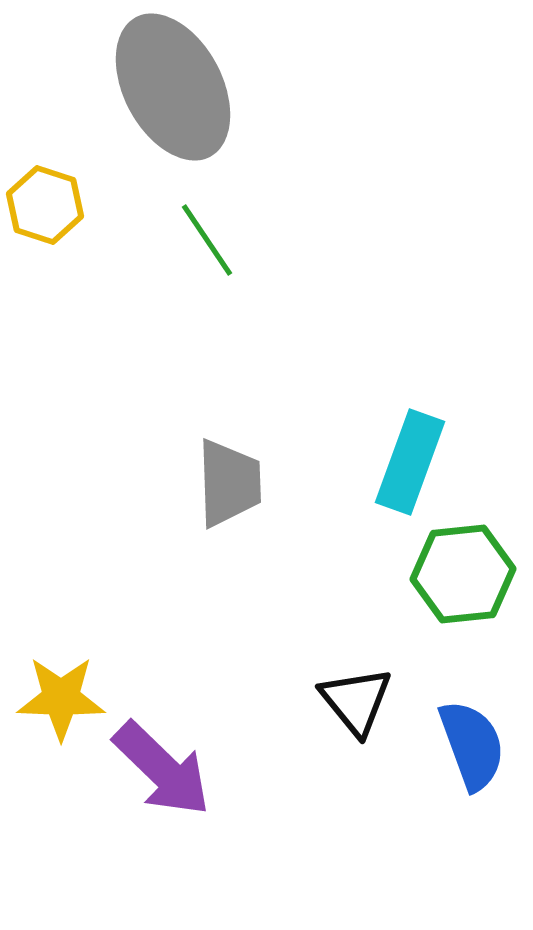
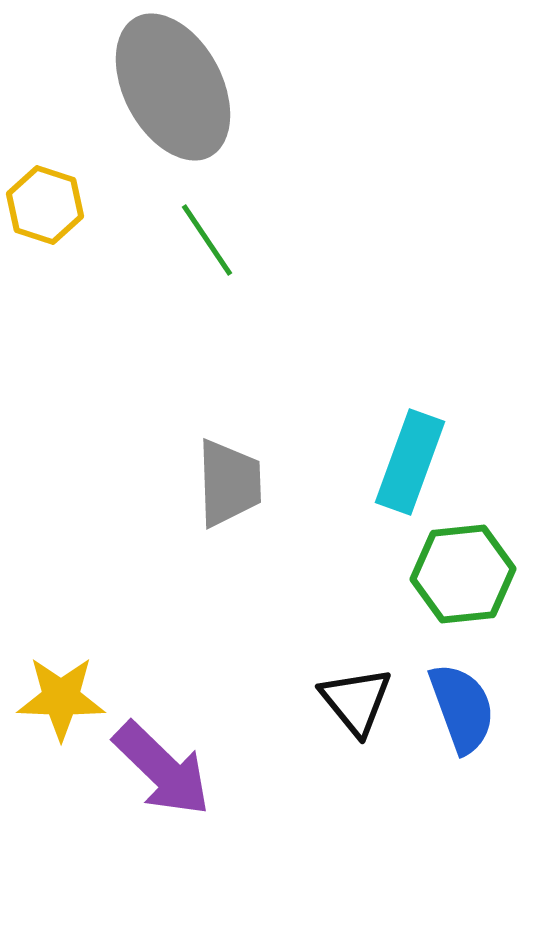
blue semicircle: moved 10 px left, 37 px up
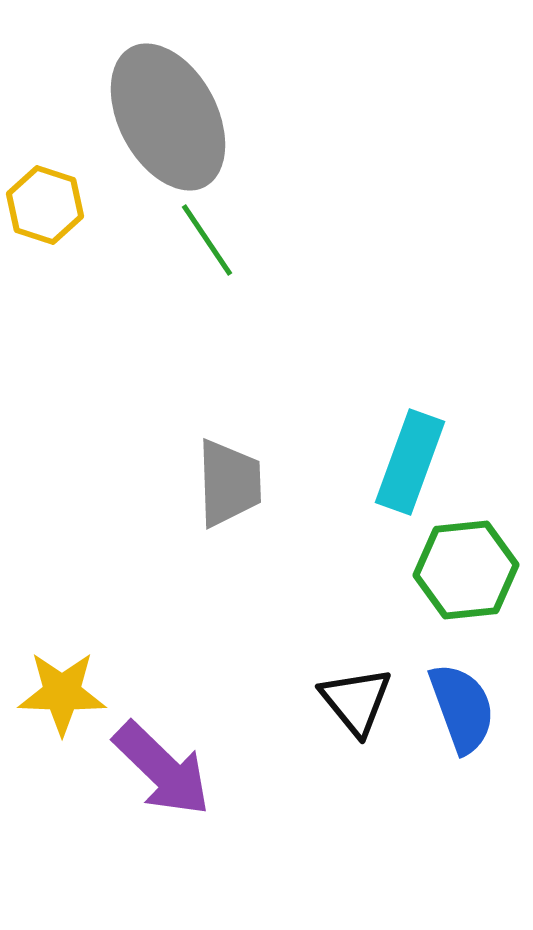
gray ellipse: moved 5 px left, 30 px down
green hexagon: moved 3 px right, 4 px up
yellow star: moved 1 px right, 5 px up
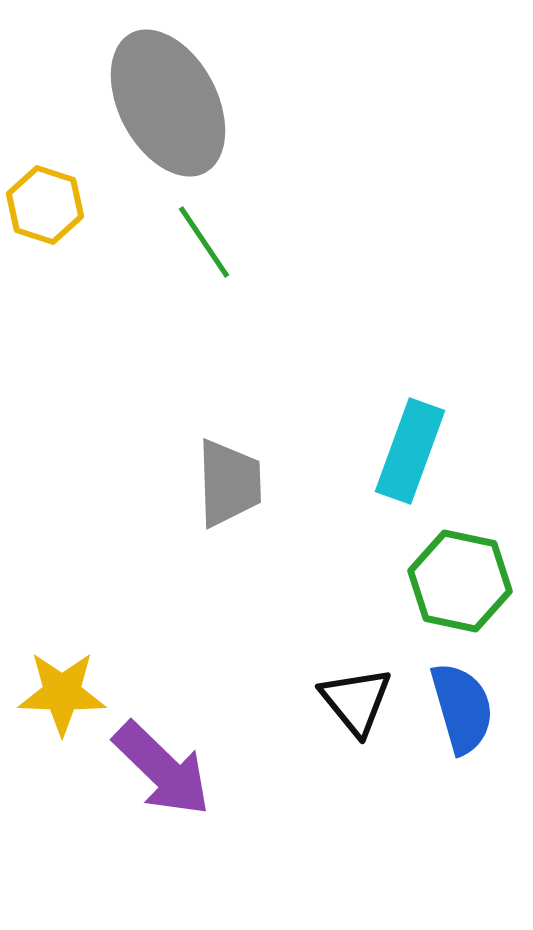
gray ellipse: moved 14 px up
green line: moved 3 px left, 2 px down
cyan rectangle: moved 11 px up
green hexagon: moved 6 px left, 11 px down; rotated 18 degrees clockwise
blue semicircle: rotated 4 degrees clockwise
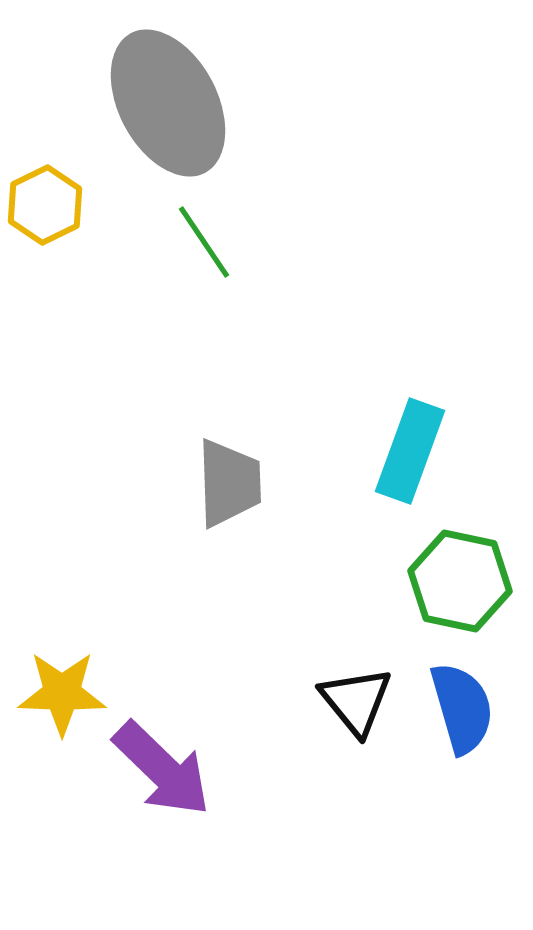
yellow hexagon: rotated 16 degrees clockwise
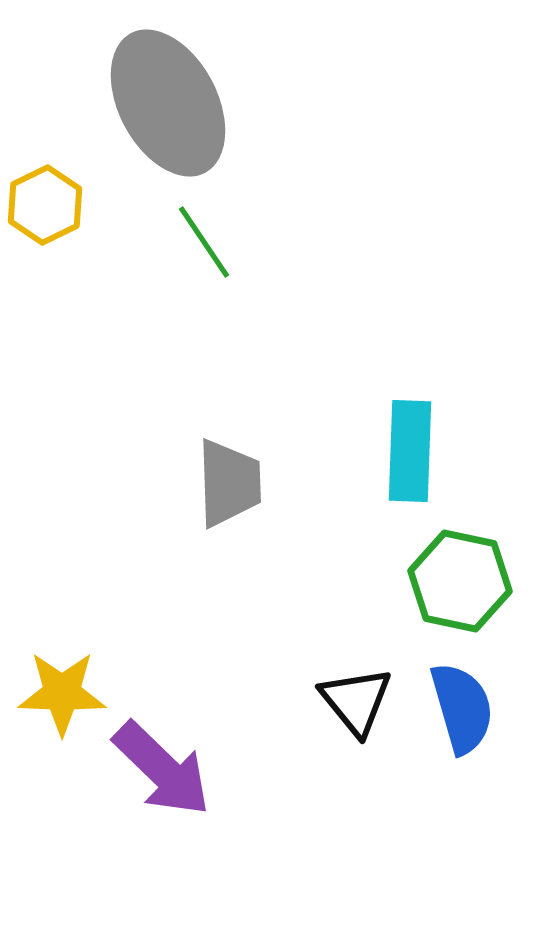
cyan rectangle: rotated 18 degrees counterclockwise
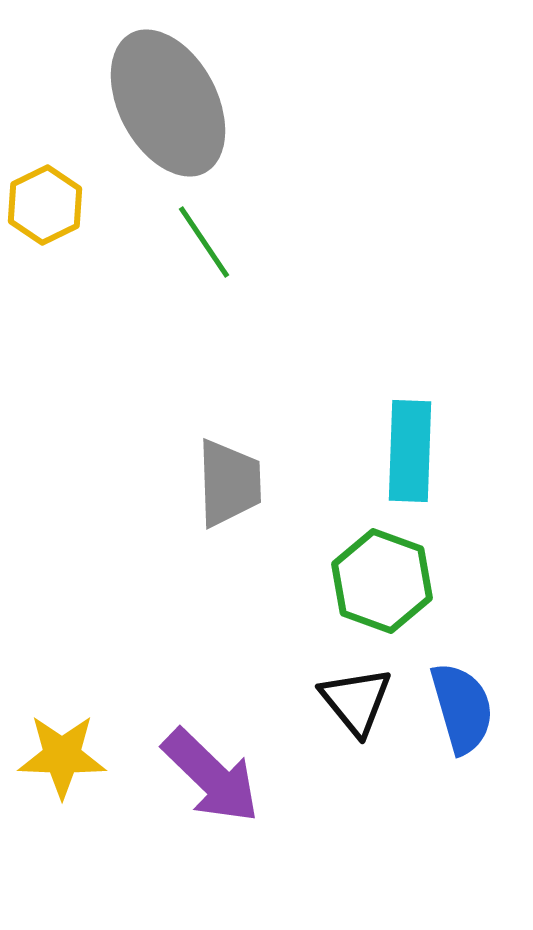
green hexagon: moved 78 px left; rotated 8 degrees clockwise
yellow star: moved 63 px down
purple arrow: moved 49 px right, 7 px down
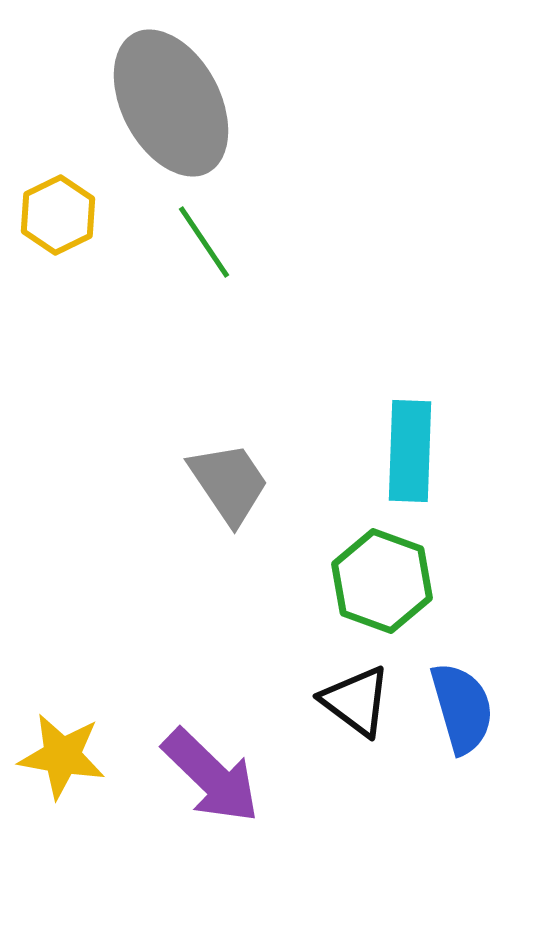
gray ellipse: moved 3 px right
yellow hexagon: moved 13 px right, 10 px down
gray trapezoid: rotated 32 degrees counterclockwise
black triangle: rotated 14 degrees counterclockwise
yellow star: rotated 8 degrees clockwise
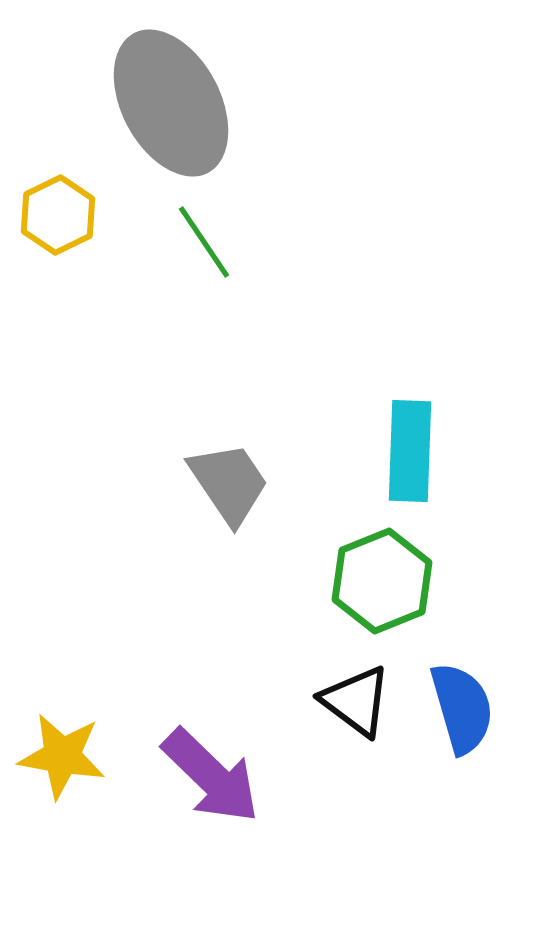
green hexagon: rotated 18 degrees clockwise
